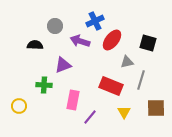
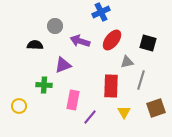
blue cross: moved 6 px right, 9 px up
red rectangle: rotated 70 degrees clockwise
brown square: rotated 18 degrees counterclockwise
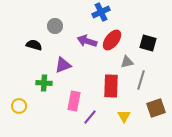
purple arrow: moved 7 px right
black semicircle: moved 1 px left; rotated 14 degrees clockwise
green cross: moved 2 px up
pink rectangle: moved 1 px right, 1 px down
yellow triangle: moved 4 px down
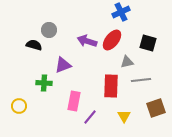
blue cross: moved 20 px right
gray circle: moved 6 px left, 4 px down
gray line: rotated 66 degrees clockwise
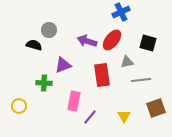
red rectangle: moved 9 px left, 11 px up; rotated 10 degrees counterclockwise
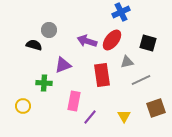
gray line: rotated 18 degrees counterclockwise
yellow circle: moved 4 px right
